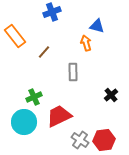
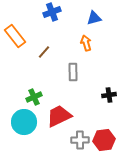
blue triangle: moved 3 px left, 8 px up; rotated 28 degrees counterclockwise
black cross: moved 2 px left; rotated 32 degrees clockwise
gray cross: rotated 36 degrees counterclockwise
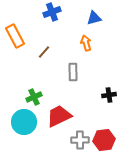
orange rectangle: rotated 10 degrees clockwise
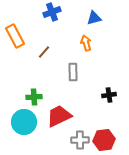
green cross: rotated 21 degrees clockwise
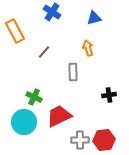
blue cross: rotated 36 degrees counterclockwise
orange rectangle: moved 5 px up
orange arrow: moved 2 px right, 5 px down
green cross: rotated 28 degrees clockwise
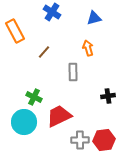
black cross: moved 1 px left, 1 px down
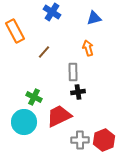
black cross: moved 30 px left, 4 px up
red hexagon: rotated 15 degrees counterclockwise
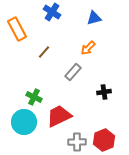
orange rectangle: moved 2 px right, 2 px up
orange arrow: rotated 119 degrees counterclockwise
gray rectangle: rotated 42 degrees clockwise
black cross: moved 26 px right
gray cross: moved 3 px left, 2 px down
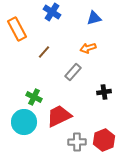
orange arrow: rotated 28 degrees clockwise
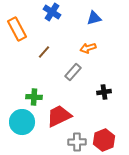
green cross: rotated 21 degrees counterclockwise
cyan circle: moved 2 px left
